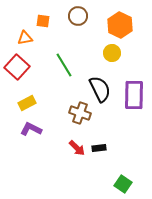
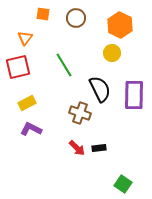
brown circle: moved 2 px left, 2 px down
orange square: moved 7 px up
orange triangle: rotated 42 degrees counterclockwise
red square: moved 1 px right; rotated 35 degrees clockwise
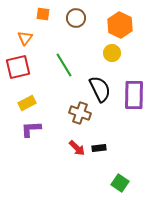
purple L-shape: rotated 30 degrees counterclockwise
green square: moved 3 px left, 1 px up
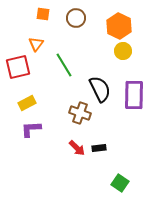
orange hexagon: moved 1 px left, 1 px down
orange triangle: moved 11 px right, 6 px down
yellow circle: moved 11 px right, 2 px up
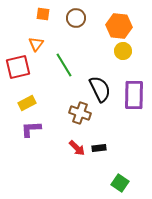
orange hexagon: rotated 20 degrees counterclockwise
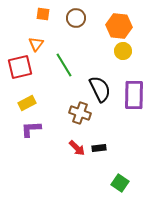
red square: moved 2 px right
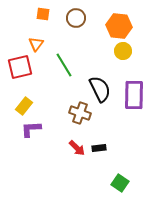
yellow rectangle: moved 3 px left, 3 px down; rotated 24 degrees counterclockwise
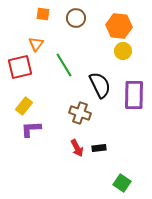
black semicircle: moved 4 px up
red arrow: rotated 18 degrees clockwise
green square: moved 2 px right
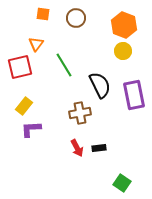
orange hexagon: moved 5 px right, 1 px up; rotated 15 degrees clockwise
purple rectangle: rotated 12 degrees counterclockwise
brown cross: rotated 30 degrees counterclockwise
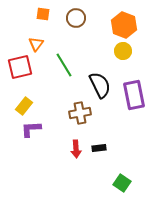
red arrow: moved 1 px left, 1 px down; rotated 24 degrees clockwise
